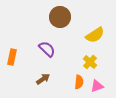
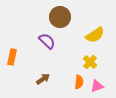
purple semicircle: moved 8 px up
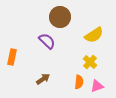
yellow semicircle: moved 1 px left
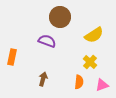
purple semicircle: rotated 24 degrees counterclockwise
brown arrow: rotated 40 degrees counterclockwise
pink triangle: moved 5 px right, 1 px up
